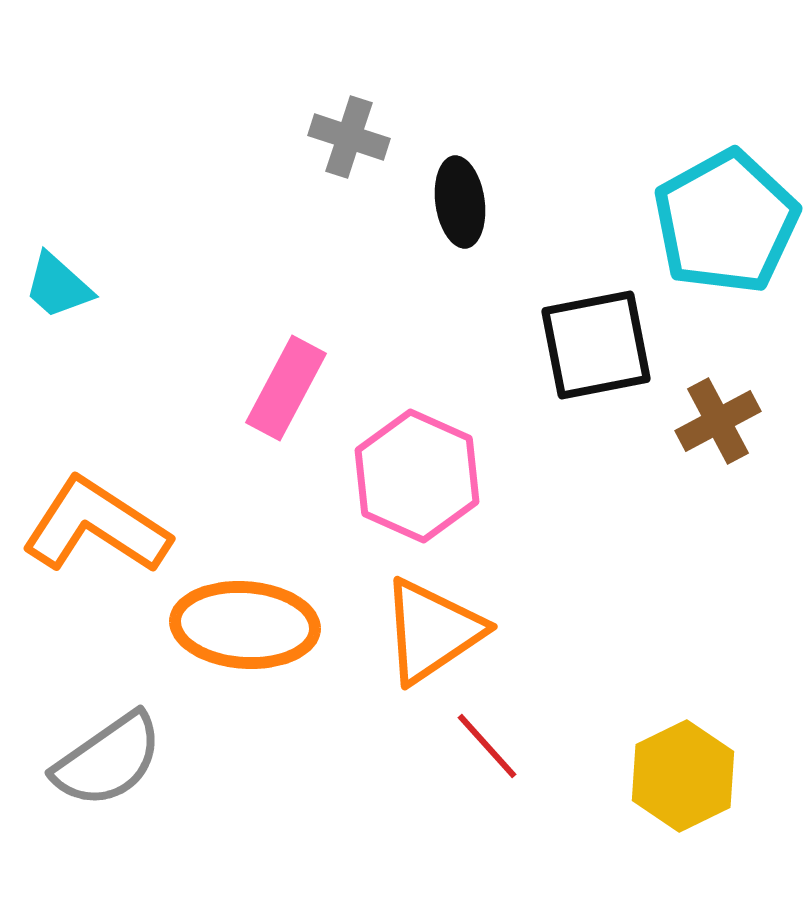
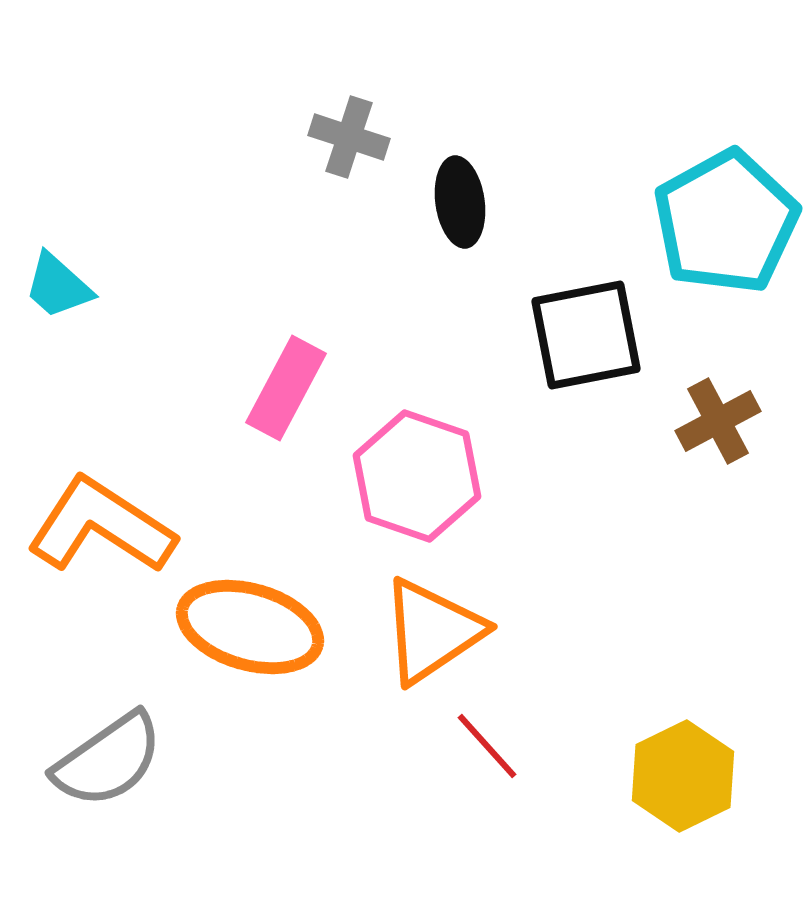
black square: moved 10 px left, 10 px up
pink hexagon: rotated 5 degrees counterclockwise
orange L-shape: moved 5 px right
orange ellipse: moved 5 px right, 2 px down; rotated 12 degrees clockwise
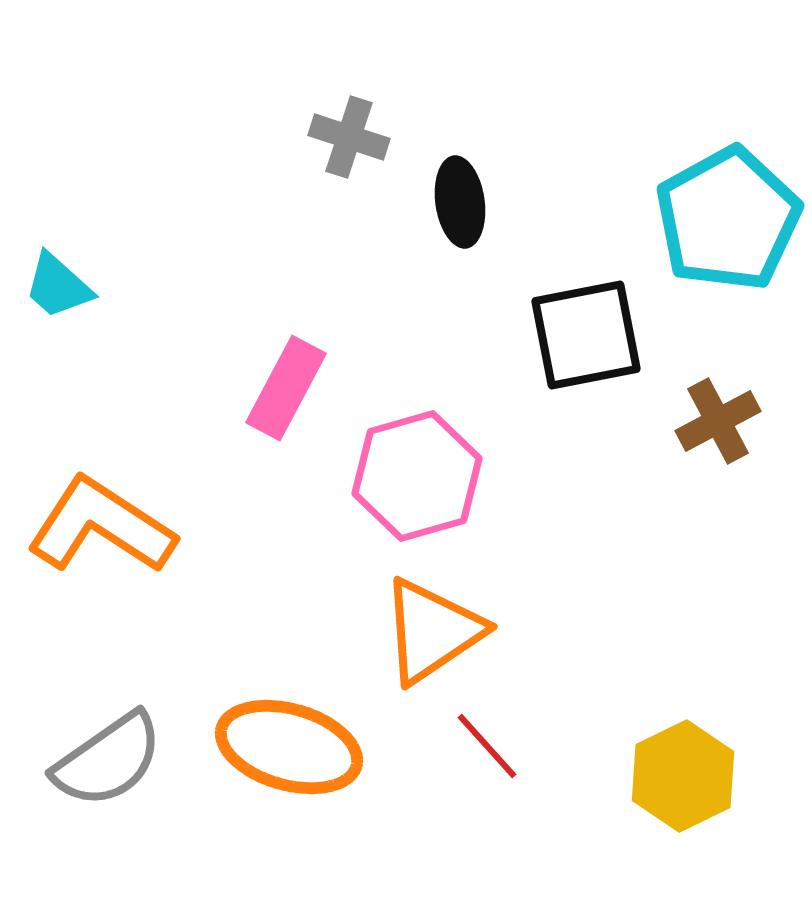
cyan pentagon: moved 2 px right, 3 px up
pink hexagon: rotated 25 degrees clockwise
orange ellipse: moved 39 px right, 120 px down
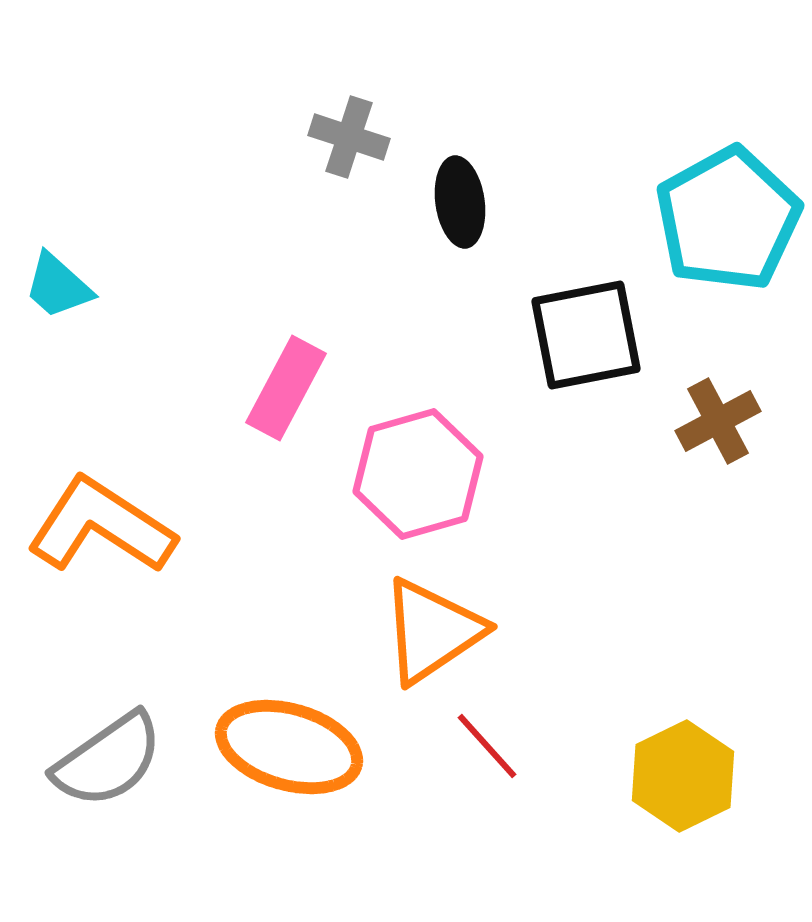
pink hexagon: moved 1 px right, 2 px up
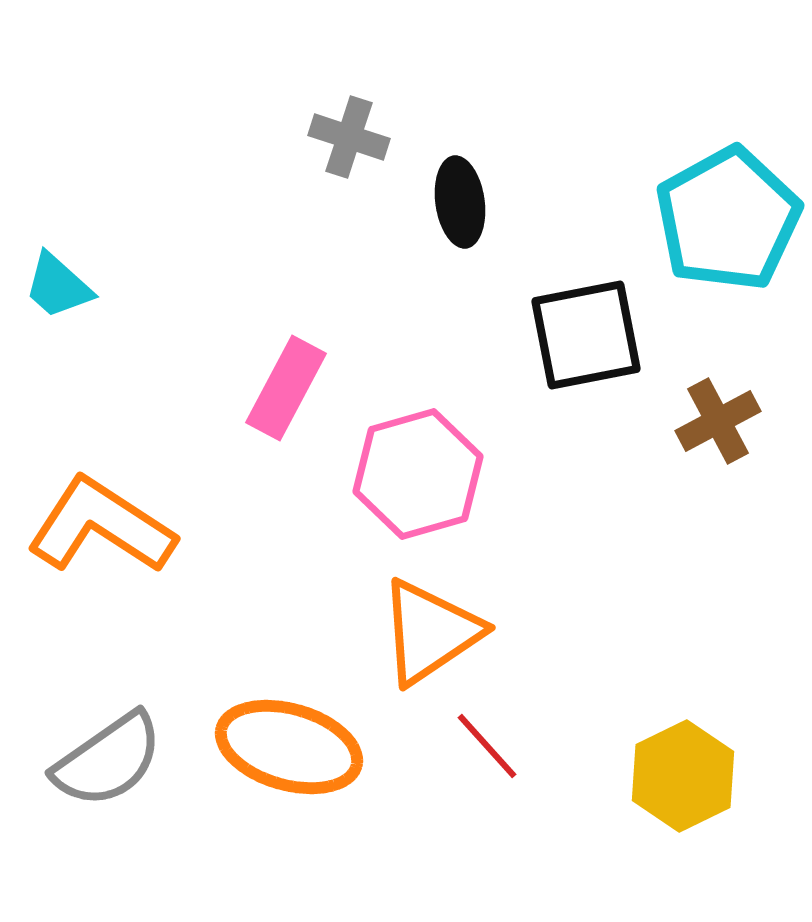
orange triangle: moved 2 px left, 1 px down
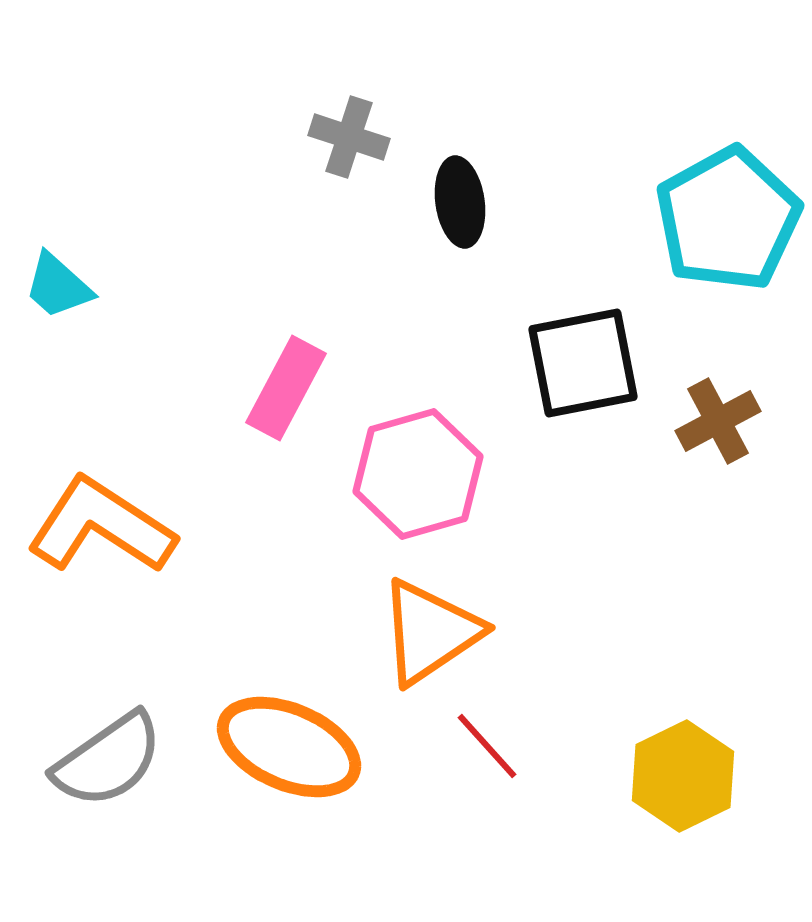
black square: moved 3 px left, 28 px down
orange ellipse: rotated 7 degrees clockwise
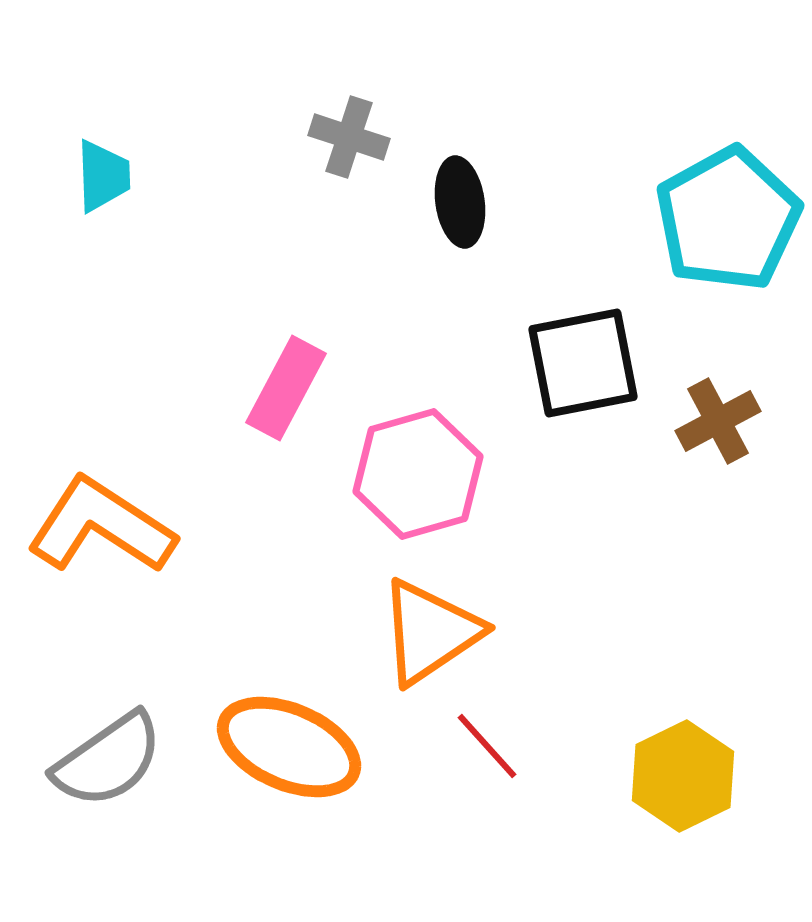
cyan trapezoid: moved 45 px right, 110 px up; rotated 134 degrees counterclockwise
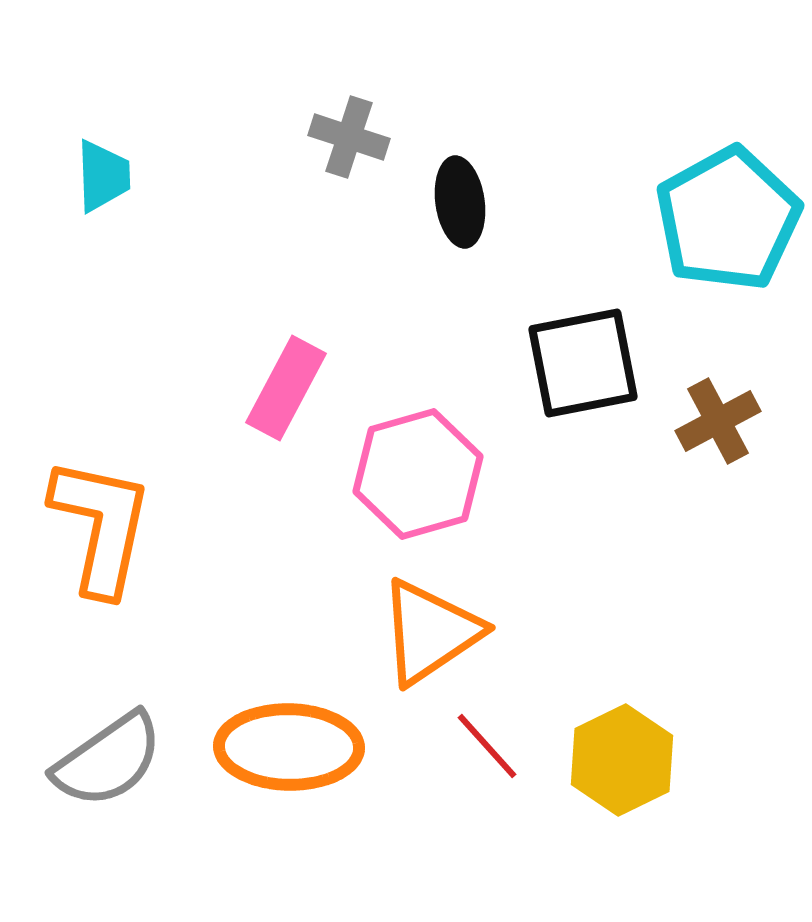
orange L-shape: rotated 69 degrees clockwise
orange ellipse: rotated 22 degrees counterclockwise
yellow hexagon: moved 61 px left, 16 px up
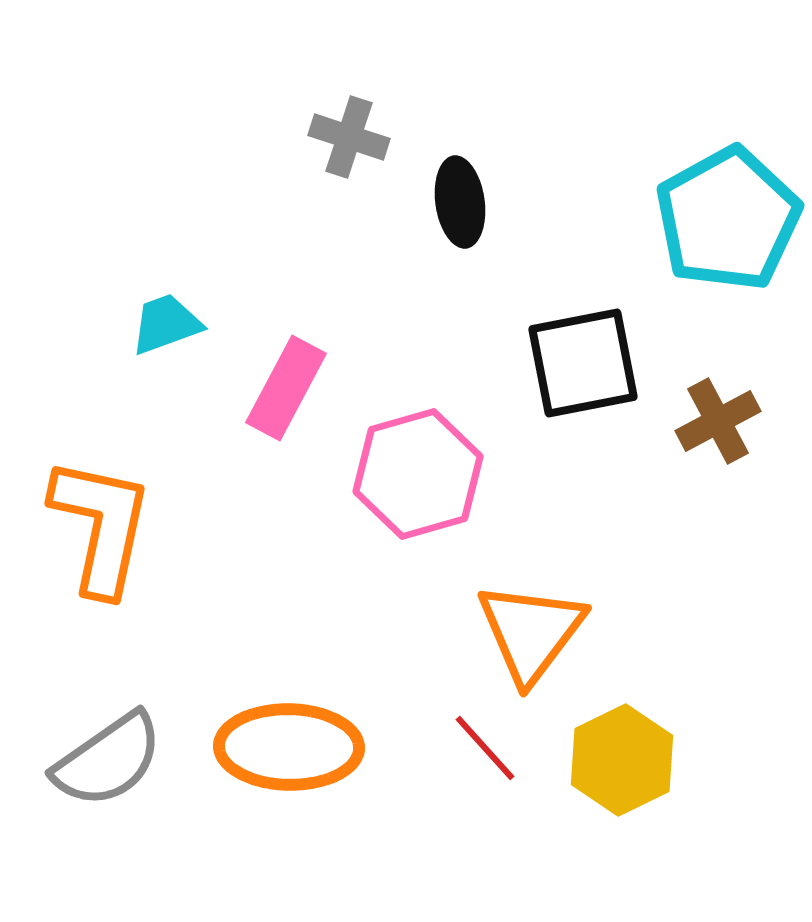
cyan trapezoid: moved 63 px right, 148 px down; rotated 108 degrees counterclockwise
orange triangle: moved 101 px right; rotated 19 degrees counterclockwise
red line: moved 2 px left, 2 px down
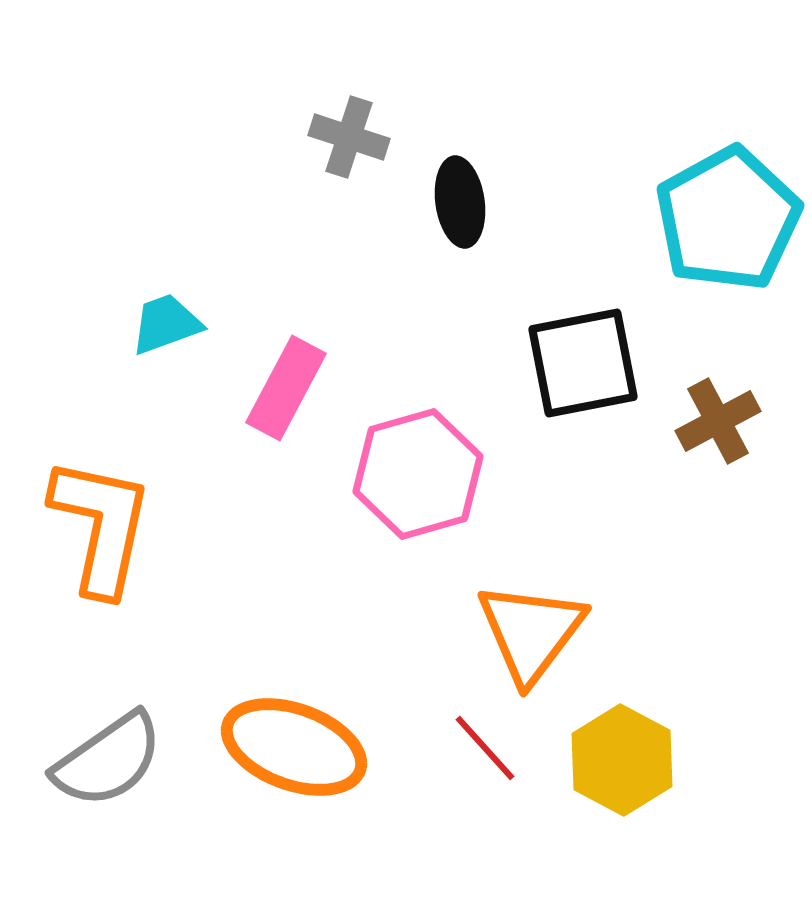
orange ellipse: moved 5 px right; rotated 19 degrees clockwise
yellow hexagon: rotated 6 degrees counterclockwise
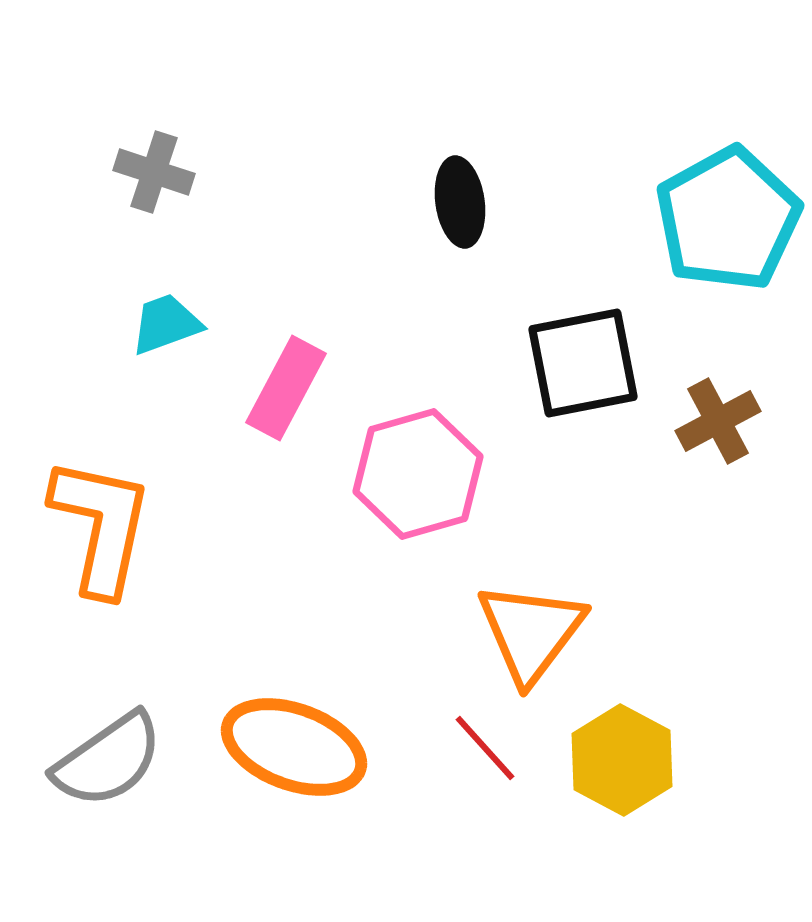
gray cross: moved 195 px left, 35 px down
